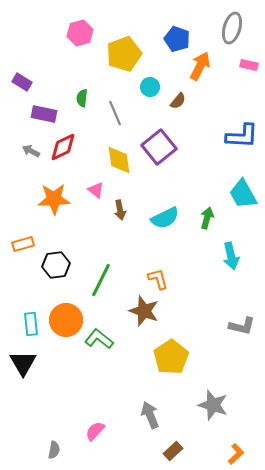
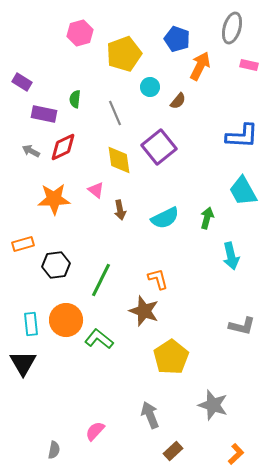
green semicircle at (82, 98): moved 7 px left, 1 px down
cyan trapezoid at (243, 194): moved 3 px up
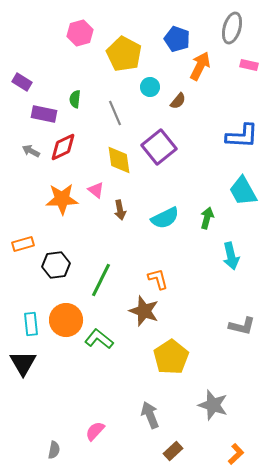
yellow pentagon at (124, 54): rotated 24 degrees counterclockwise
orange star at (54, 199): moved 8 px right
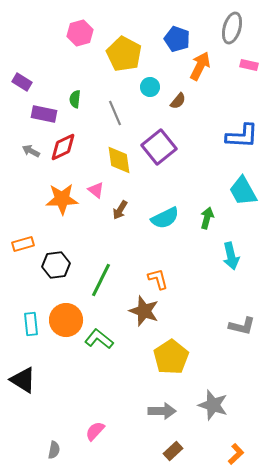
brown arrow at (120, 210): rotated 42 degrees clockwise
black triangle at (23, 363): moved 17 px down; rotated 28 degrees counterclockwise
gray arrow at (150, 415): moved 12 px right, 4 px up; rotated 112 degrees clockwise
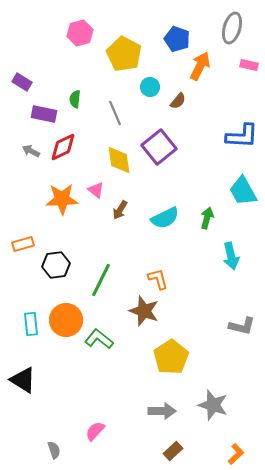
gray semicircle at (54, 450): rotated 30 degrees counterclockwise
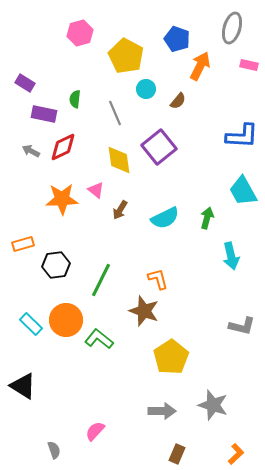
yellow pentagon at (124, 54): moved 2 px right, 2 px down
purple rectangle at (22, 82): moved 3 px right, 1 px down
cyan circle at (150, 87): moved 4 px left, 2 px down
cyan rectangle at (31, 324): rotated 40 degrees counterclockwise
black triangle at (23, 380): moved 6 px down
brown rectangle at (173, 451): moved 4 px right, 3 px down; rotated 24 degrees counterclockwise
